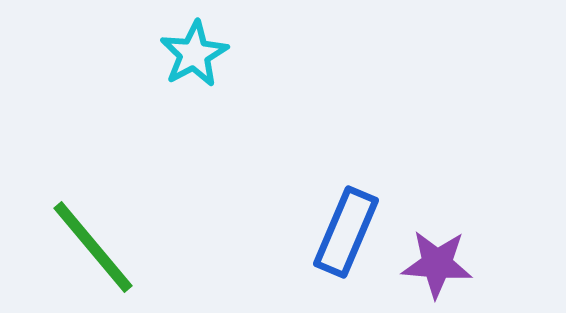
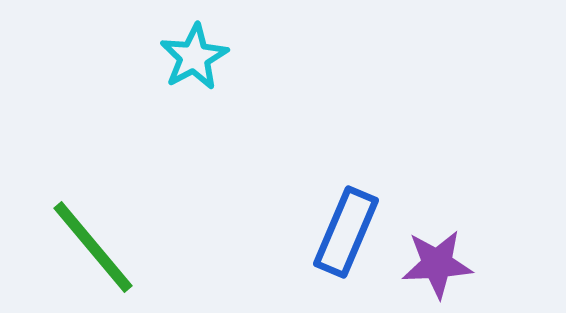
cyan star: moved 3 px down
purple star: rotated 8 degrees counterclockwise
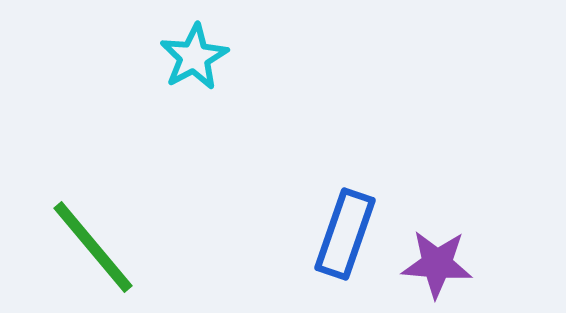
blue rectangle: moved 1 px left, 2 px down; rotated 4 degrees counterclockwise
purple star: rotated 8 degrees clockwise
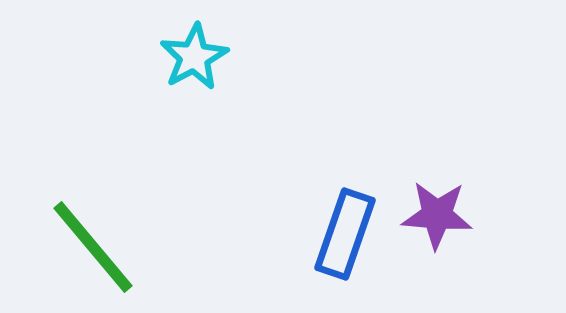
purple star: moved 49 px up
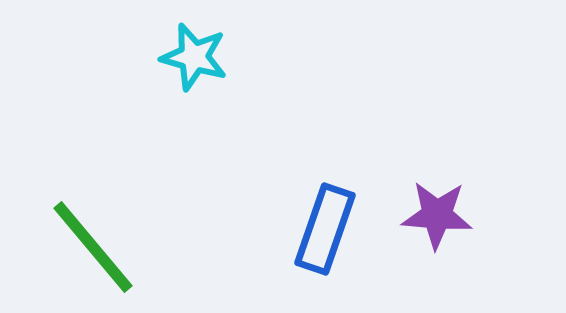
cyan star: rotated 28 degrees counterclockwise
blue rectangle: moved 20 px left, 5 px up
